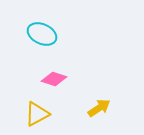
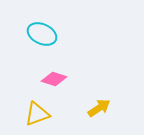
yellow triangle: rotated 8 degrees clockwise
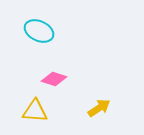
cyan ellipse: moved 3 px left, 3 px up
yellow triangle: moved 2 px left, 3 px up; rotated 24 degrees clockwise
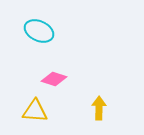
yellow arrow: rotated 55 degrees counterclockwise
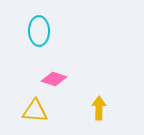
cyan ellipse: rotated 64 degrees clockwise
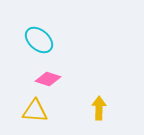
cyan ellipse: moved 9 px down; rotated 48 degrees counterclockwise
pink diamond: moved 6 px left
